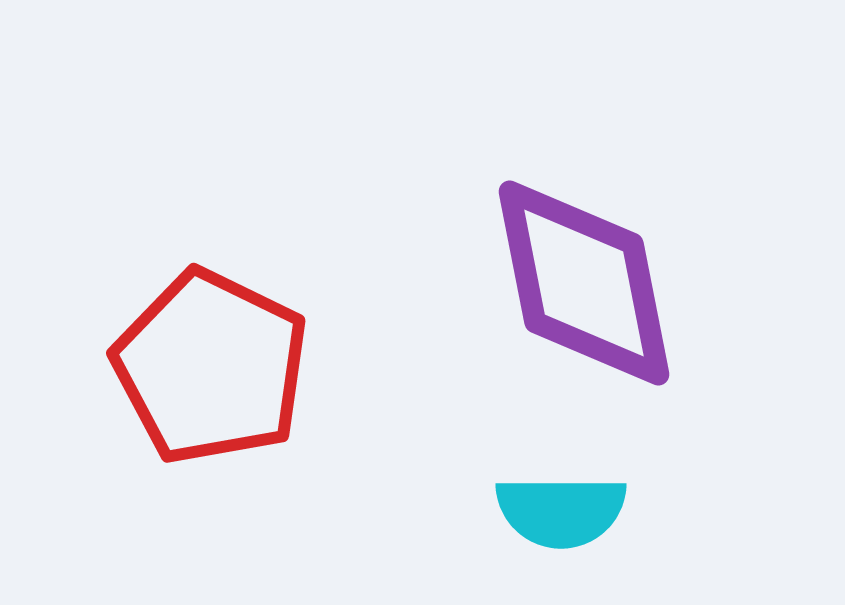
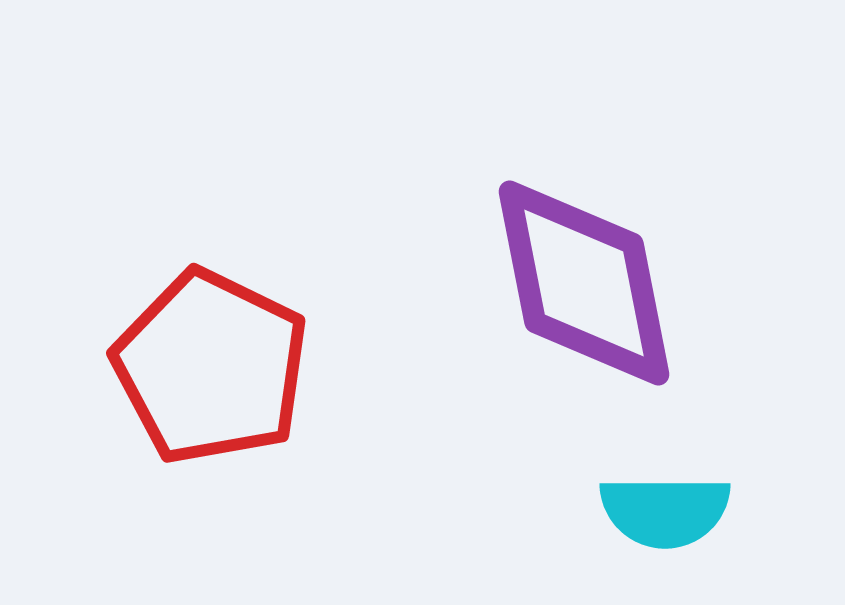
cyan semicircle: moved 104 px right
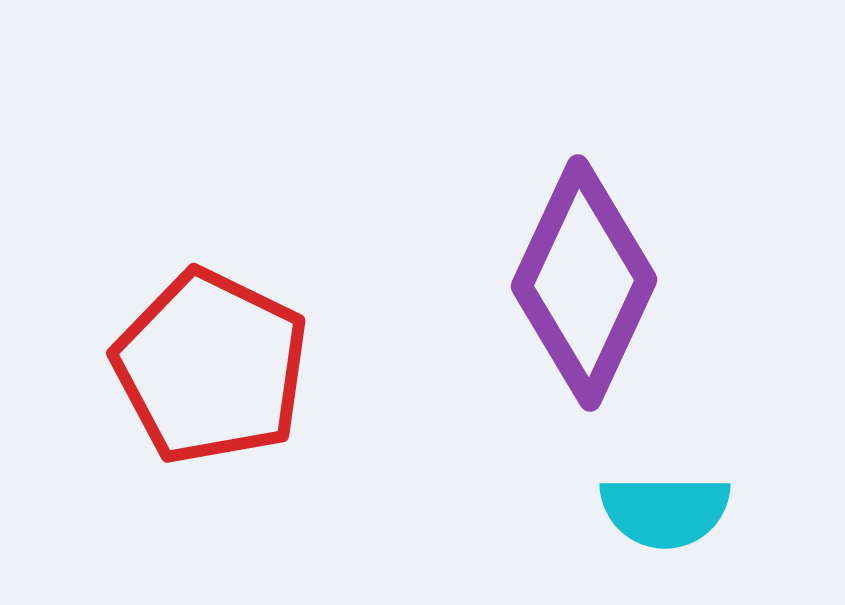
purple diamond: rotated 36 degrees clockwise
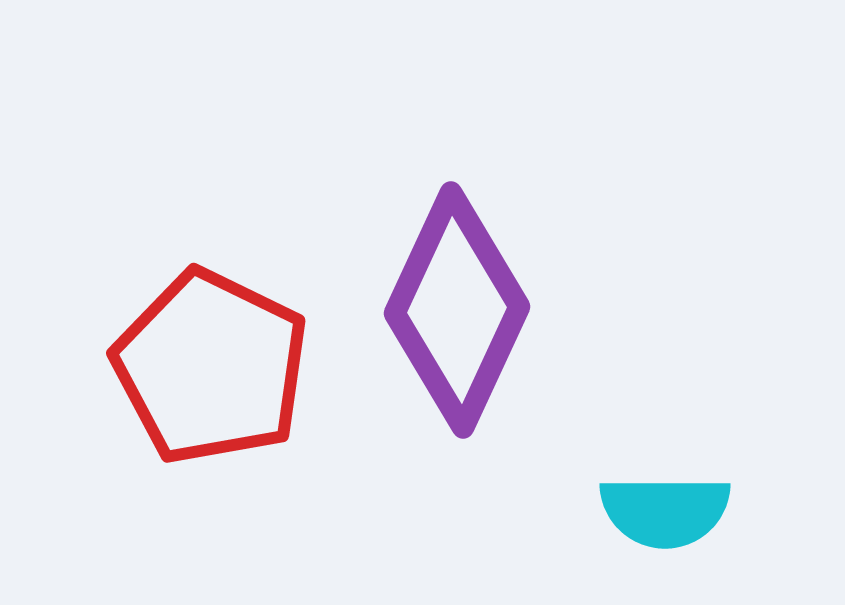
purple diamond: moved 127 px left, 27 px down
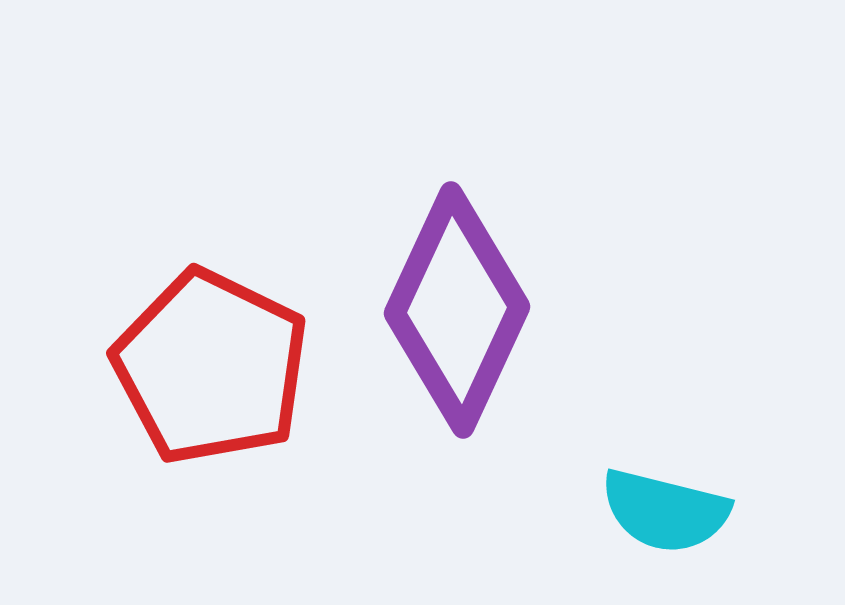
cyan semicircle: rotated 14 degrees clockwise
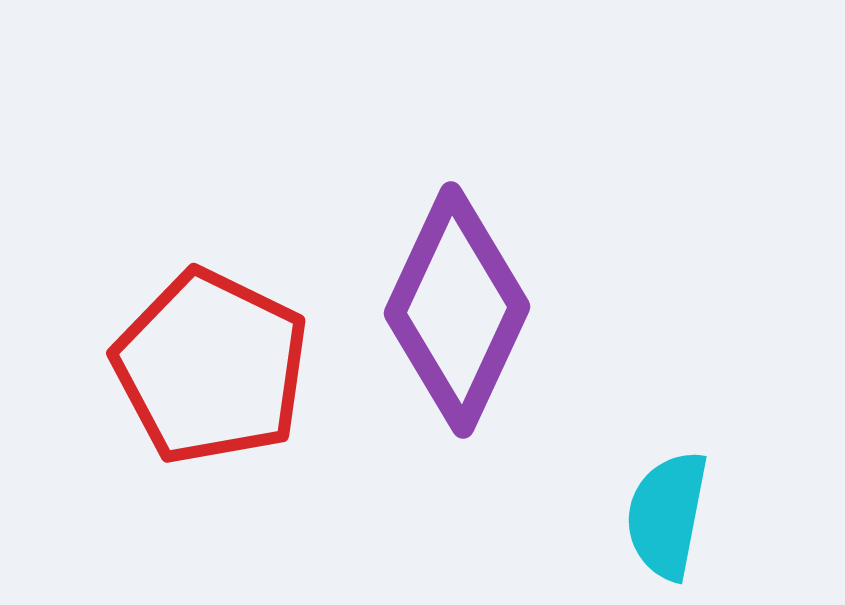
cyan semicircle: moved 2 px right, 4 px down; rotated 87 degrees clockwise
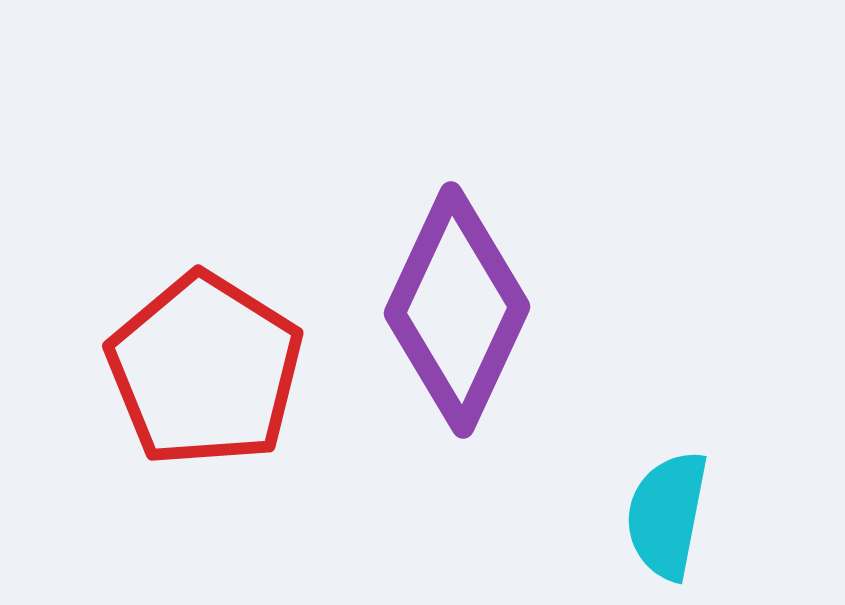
red pentagon: moved 6 px left, 3 px down; rotated 6 degrees clockwise
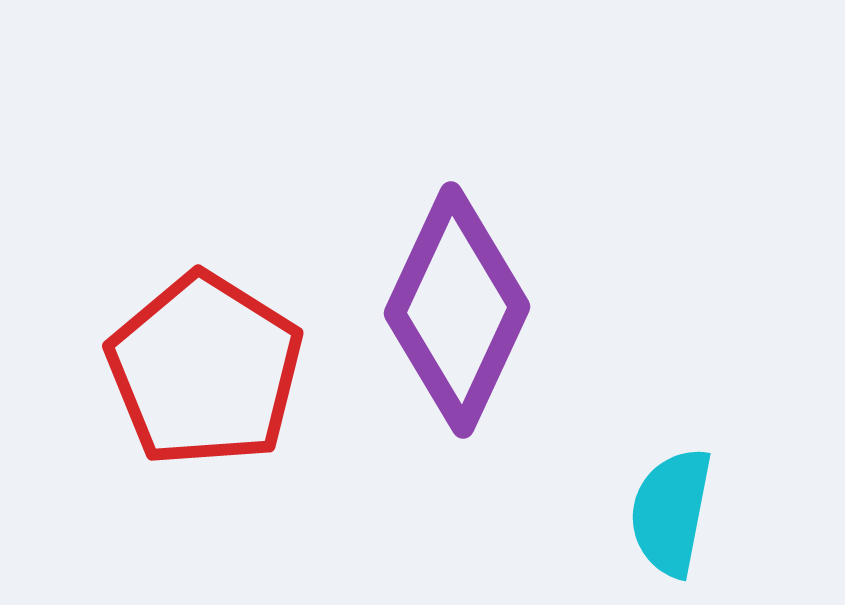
cyan semicircle: moved 4 px right, 3 px up
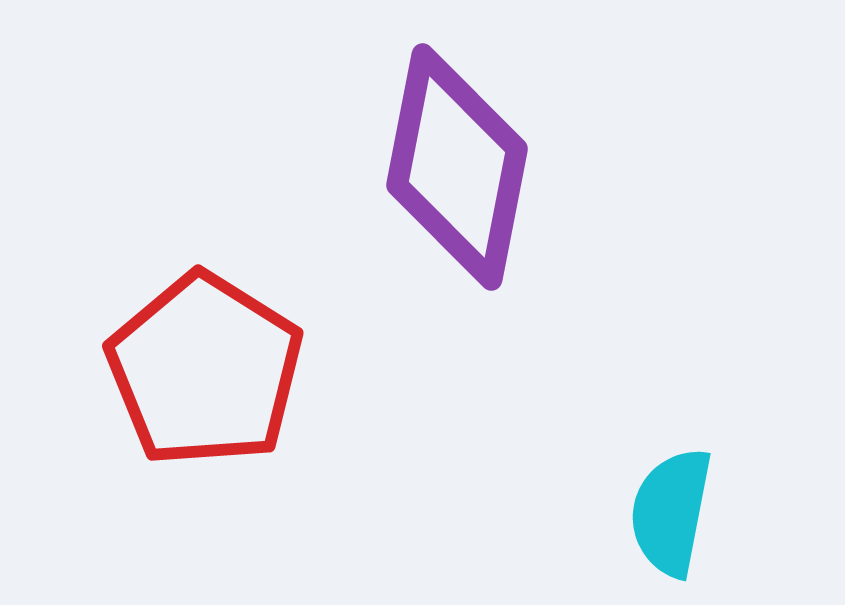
purple diamond: moved 143 px up; rotated 14 degrees counterclockwise
